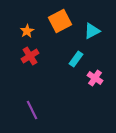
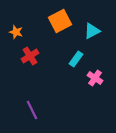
orange star: moved 11 px left, 1 px down; rotated 24 degrees counterclockwise
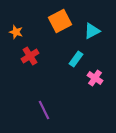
purple line: moved 12 px right
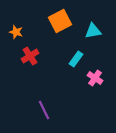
cyan triangle: moved 1 px right; rotated 18 degrees clockwise
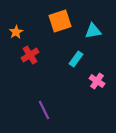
orange square: rotated 10 degrees clockwise
orange star: rotated 24 degrees clockwise
red cross: moved 1 px up
pink cross: moved 2 px right, 3 px down
